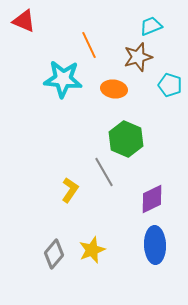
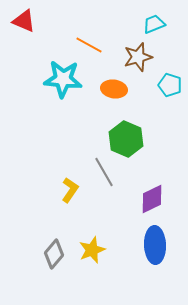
cyan trapezoid: moved 3 px right, 2 px up
orange line: rotated 36 degrees counterclockwise
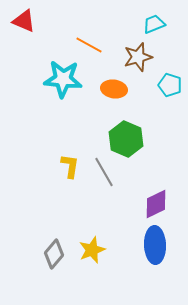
yellow L-shape: moved 24 px up; rotated 25 degrees counterclockwise
purple diamond: moved 4 px right, 5 px down
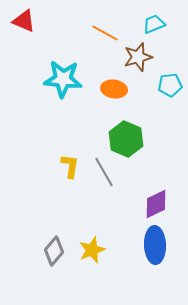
orange line: moved 16 px right, 12 px up
cyan pentagon: rotated 25 degrees counterclockwise
gray diamond: moved 3 px up
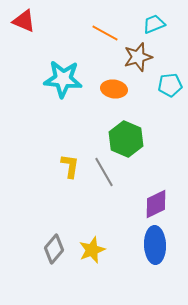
gray diamond: moved 2 px up
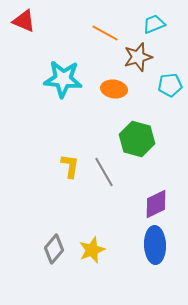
green hexagon: moved 11 px right; rotated 8 degrees counterclockwise
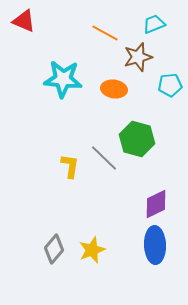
gray line: moved 14 px up; rotated 16 degrees counterclockwise
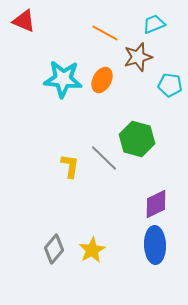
cyan pentagon: rotated 15 degrees clockwise
orange ellipse: moved 12 px left, 9 px up; rotated 70 degrees counterclockwise
yellow star: rotated 8 degrees counterclockwise
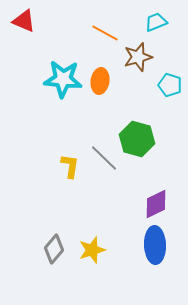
cyan trapezoid: moved 2 px right, 2 px up
orange ellipse: moved 2 px left, 1 px down; rotated 20 degrees counterclockwise
cyan pentagon: rotated 10 degrees clockwise
yellow star: rotated 12 degrees clockwise
